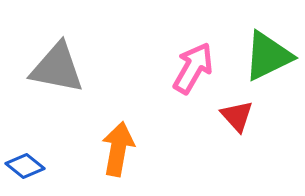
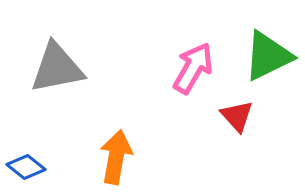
gray triangle: rotated 22 degrees counterclockwise
orange arrow: moved 2 px left, 8 px down
blue diamond: moved 1 px right, 1 px down
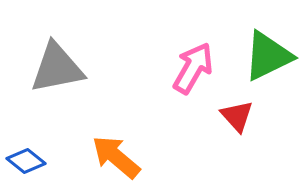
orange arrow: rotated 60 degrees counterclockwise
blue diamond: moved 6 px up
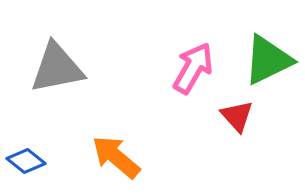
green triangle: moved 4 px down
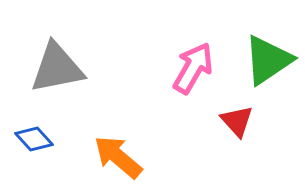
green triangle: rotated 8 degrees counterclockwise
red triangle: moved 5 px down
orange arrow: moved 2 px right
blue diamond: moved 8 px right, 22 px up; rotated 9 degrees clockwise
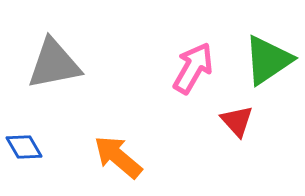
gray triangle: moved 3 px left, 4 px up
blue diamond: moved 10 px left, 8 px down; rotated 12 degrees clockwise
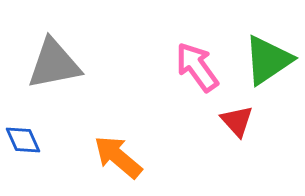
pink arrow: moved 4 px right, 1 px up; rotated 66 degrees counterclockwise
blue diamond: moved 1 px left, 7 px up; rotated 6 degrees clockwise
